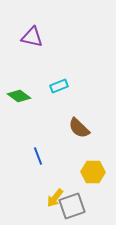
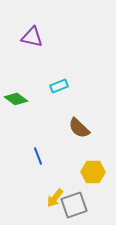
green diamond: moved 3 px left, 3 px down
gray square: moved 2 px right, 1 px up
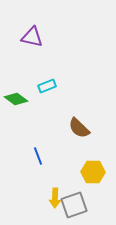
cyan rectangle: moved 12 px left
yellow arrow: rotated 36 degrees counterclockwise
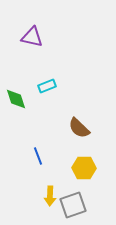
green diamond: rotated 35 degrees clockwise
yellow hexagon: moved 9 px left, 4 px up
yellow arrow: moved 5 px left, 2 px up
gray square: moved 1 px left
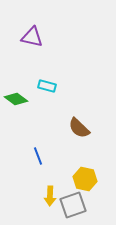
cyan rectangle: rotated 36 degrees clockwise
green diamond: rotated 35 degrees counterclockwise
yellow hexagon: moved 1 px right, 11 px down; rotated 10 degrees clockwise
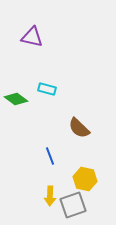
cyan rectangle: moved 3 px down
blue line: moved 12 px right
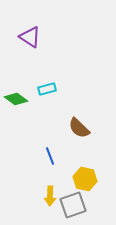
purple triangle: moved 2 px left; rotated 20 degrees clockwise
cyan rectangle: rotated 30 degrees counterclockwise
